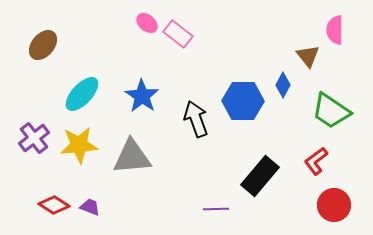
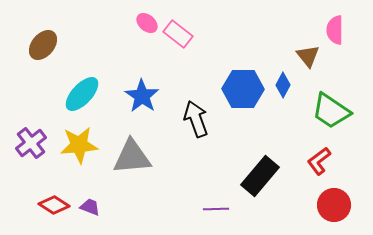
blue hexagon: moved 12 px up
purple cross: moved 3 px left, 5 px down
red L-shape: moved 3 px right
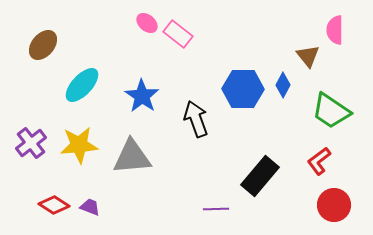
cyan ellipse: moved 9 px up
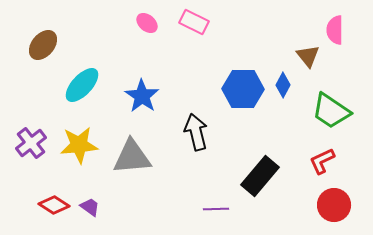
pink rectangle: moved 16 px right, 12 px up; rotated 12 degrees counterclockwise
black arrow: moved 13 px down; rotated 6 degrees clockwise
red L-shape: moved 3 px right; rotated 12 degrees clockwise
purple trapezoid: rotated 15 degrees clockwise
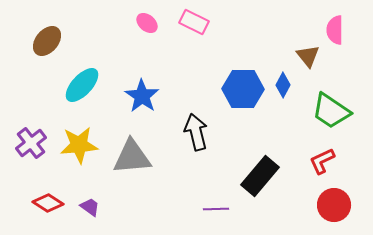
brown ellipse: moved 4 px right, 4 px up
red diamond: moved 6 px left, 2 px up
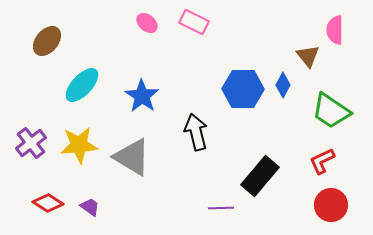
gray triangle: rotated 36 degrees clockwise
red circle: moved 3 px left
purple line: moved 5 px right, 1 px up
